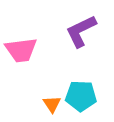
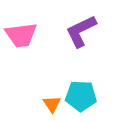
pink trapezoid: moved 15 px up
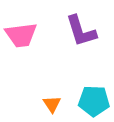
purple L-shape: rotated 81 degrees counterclockwise
cyan pentagon: moved 13 px right, 5 px down
